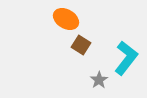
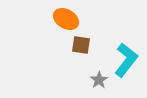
brown square: rotated 24 degrees counterclockwise
cyan L-shape: moved 2 px down
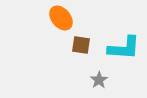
orange ellipse: moved 5 px left, 1 px up; rotated 20 degrees clockwise
cyan L-shape: moved 2 px left, 12 px up; rotated 56 degrees clockwise
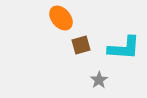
brown square: rotated 24 degrees counterclockwise
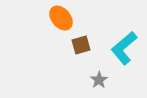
cyan L-shape: rotated 136 degrees clockwise
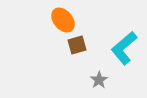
orange ellipse: moved 2 px right, 2 px down
brown square: moved 4 px left
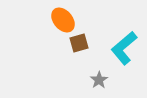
brown square: moved 2 px right, 2 px up
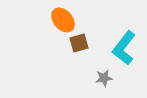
cyan L-shape: rotated 12 degrees counterclockwise
gray star: moved 5 px right, 2 px up; rotated 24 degrees clockwise
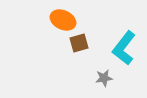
orange ellipse: rotated 25 degrees counterclockwise
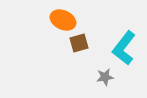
gray star: moved 1 px right, 1 px up
